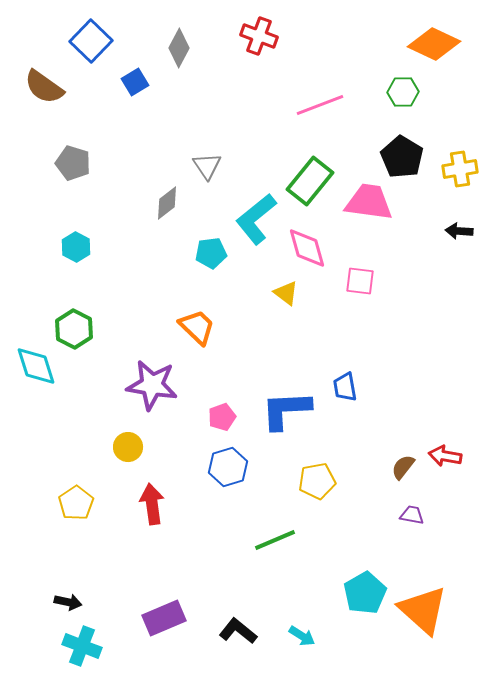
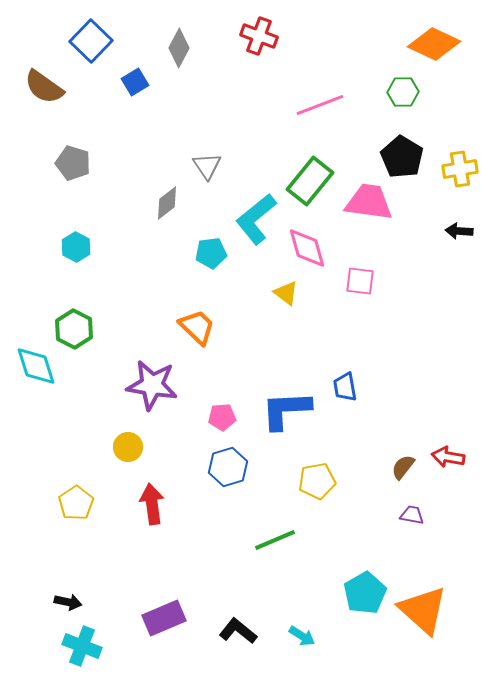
pink pentagon at (222, 417): rotated 16 degrees clockwise
red arrow at (445, 456): moved 3 px right, 1 px down
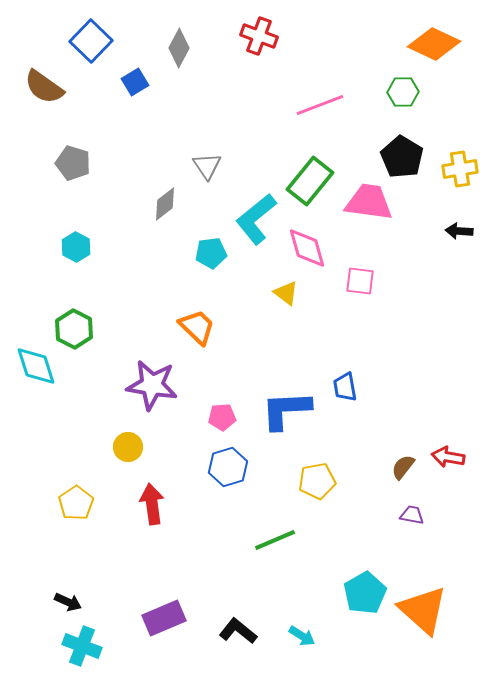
gray diamond at (167, 203): moved 2 px left, 1 px down
black arrow at (68, 602): rotated 12 degrees clockwise
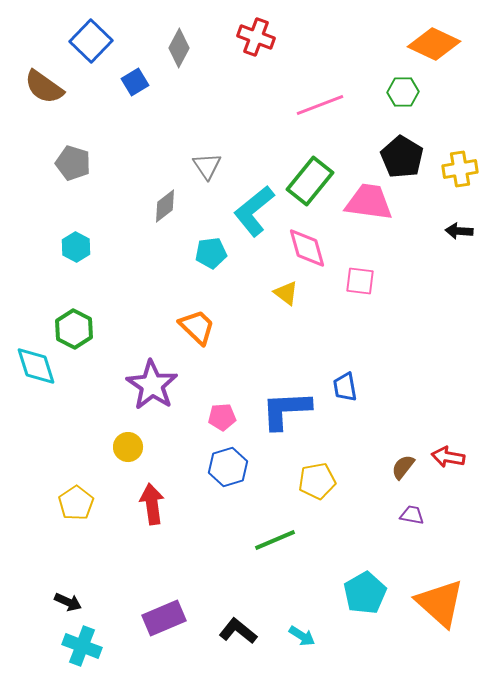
red cross at (259, 36): moved 3 px left, 1 px down
gray diamond at (165, 204): moved 2 px down
cyan L-shape at (256, 219): moved 2 px left, 8 px up
purple star at (152, 385): rotated 24 degrees clockwise
orange triangle at (423, 610): moved 17 px right, 7 px up
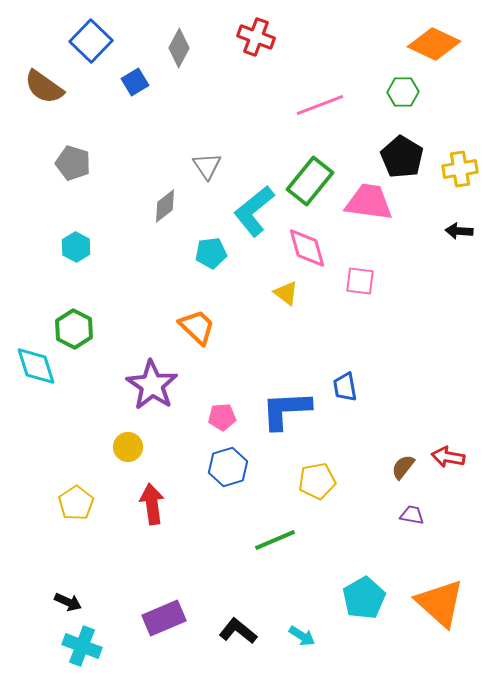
cyan pentagon at (365, 593): moved 1 px left, 5 px down
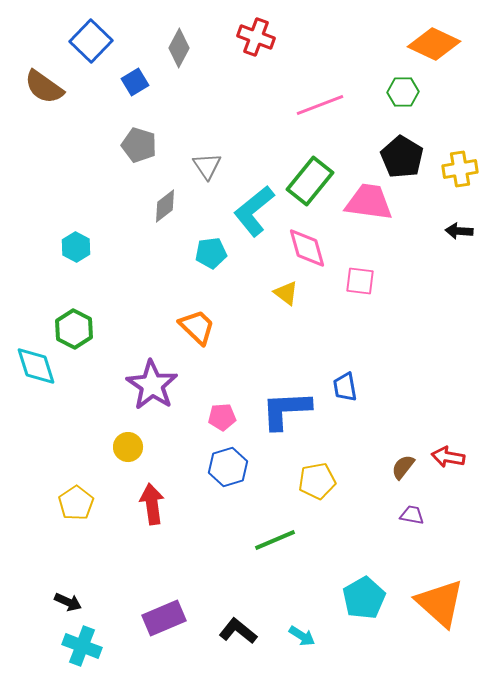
gray pentagon at (73, 163): moved 66 px right, 18 px up
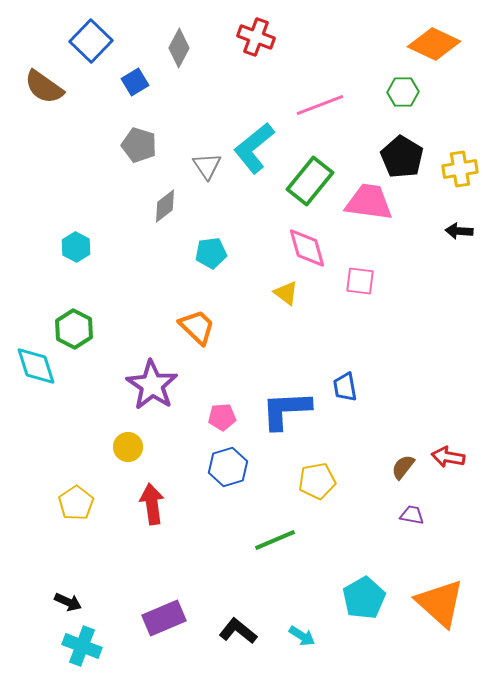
cyan L-shape at (254, 211): moved 63 px up
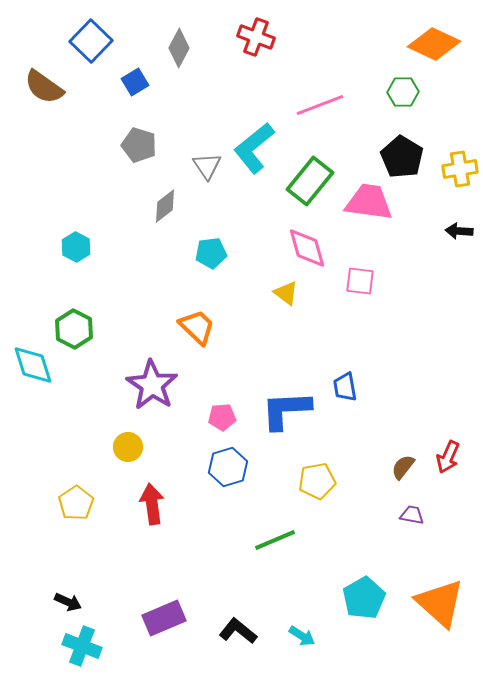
cyan diamond at (36, 366): moved 3 px left, 1 px up
red arrow at (448, 457): rotated 76 degrees counterclockwise
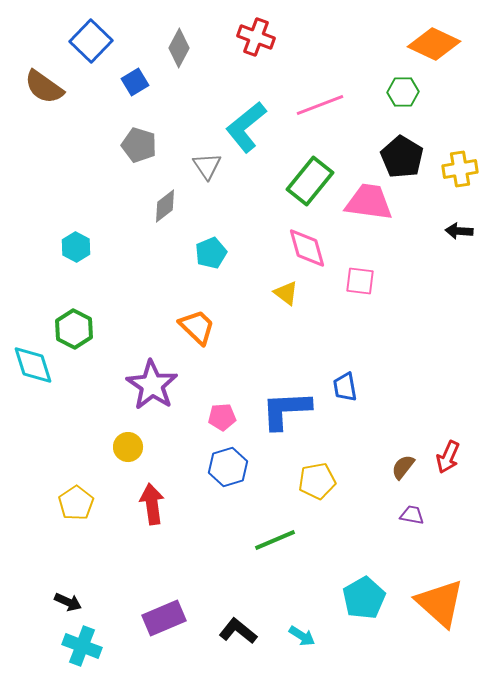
cyan L-shape at (254, 148): moved 8 px left, 21 px up
cyan pentagon at (211, 253): rotated 16 degrees counterclockwise
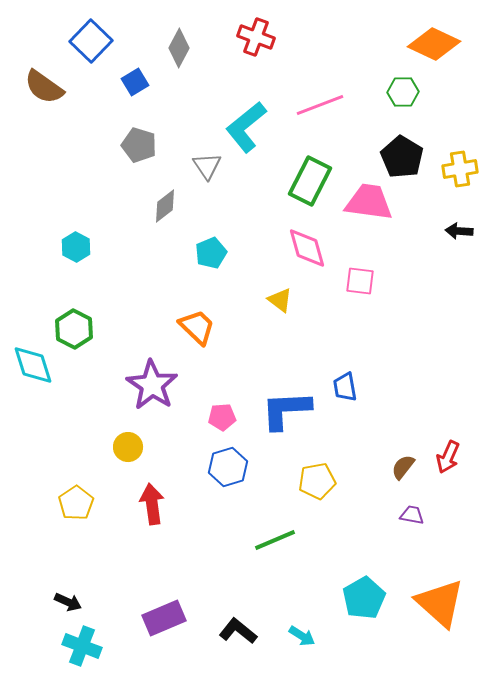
green rectangle at (310, 181): rotated 12 degrees counterclockwise
yellow triangle at (286, 293): moved 6 px left, 7 px down
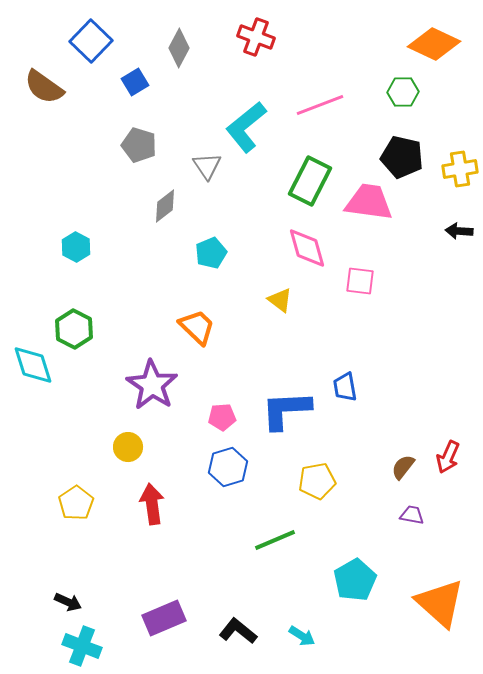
black pentagon at (402, 157): rotated 18 degrees counterclockwise
cyan pentagon at (364, 598): moved 9 px left, 18 px up
